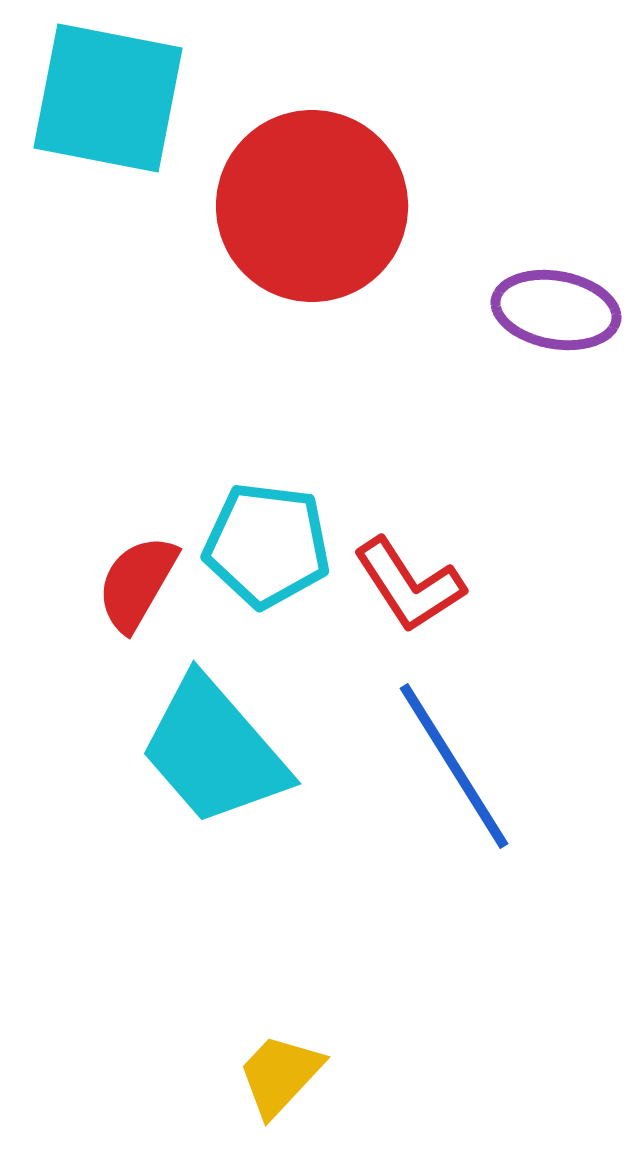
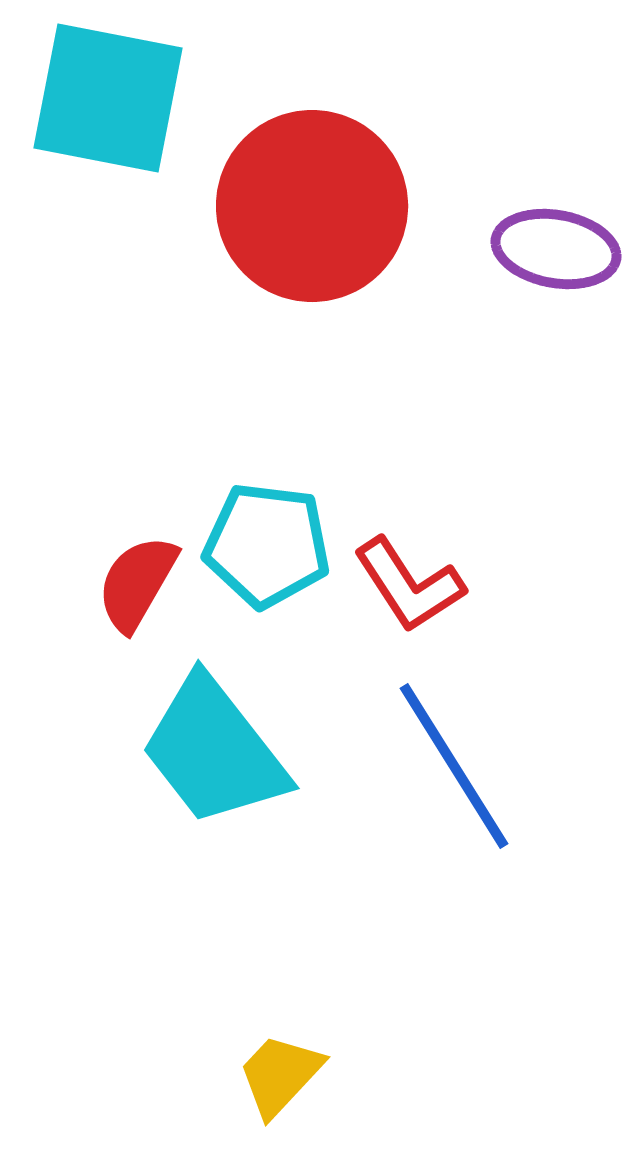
purple ellipse: moved 61 px up
cyan trapezoid: rotated 3 degrees clockwise
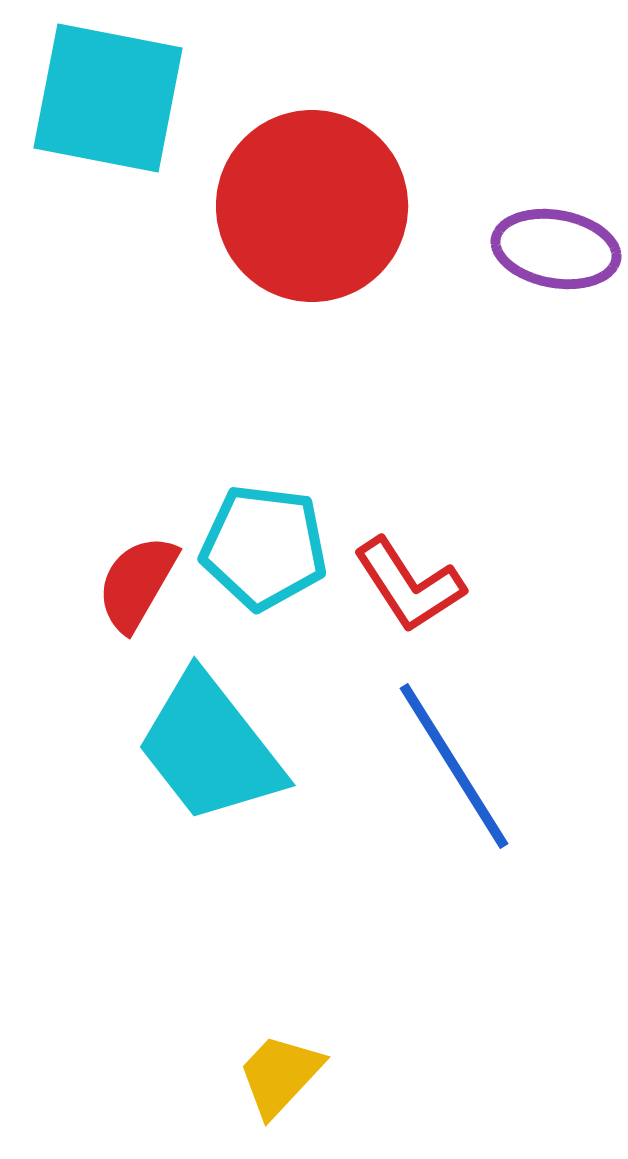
cyan pentagon: moved 3 px left, 2 px down
cyan trapezoid: moved 4 px left, 3 px up
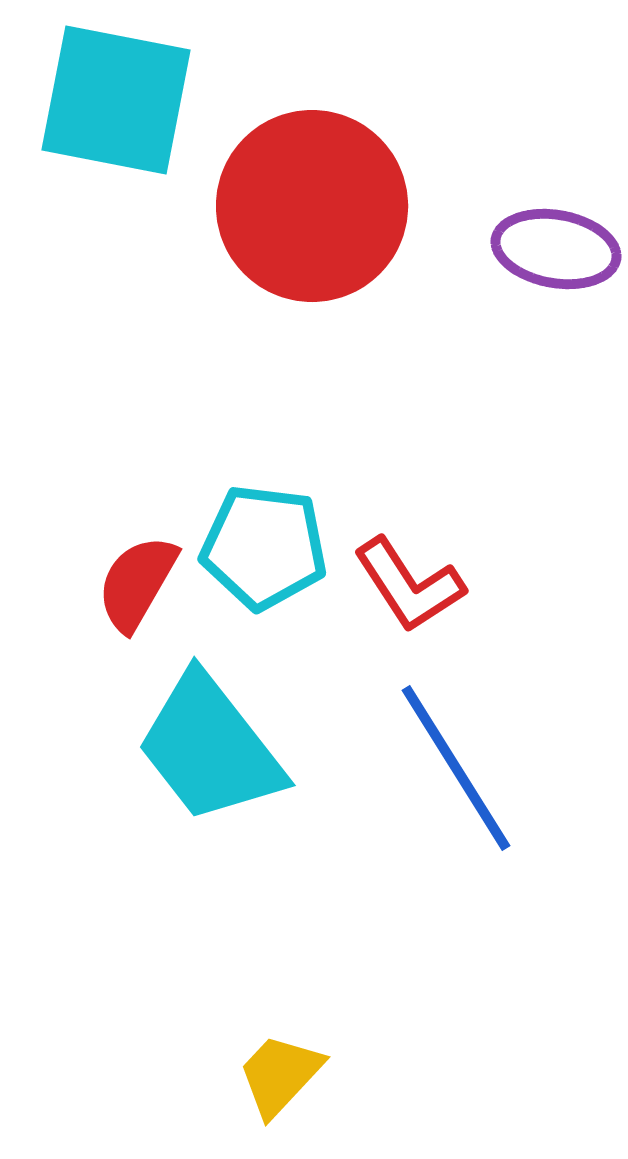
cyan square: moved 8 px right, 2 px down
blue line: moved 2 px right, 2 px down
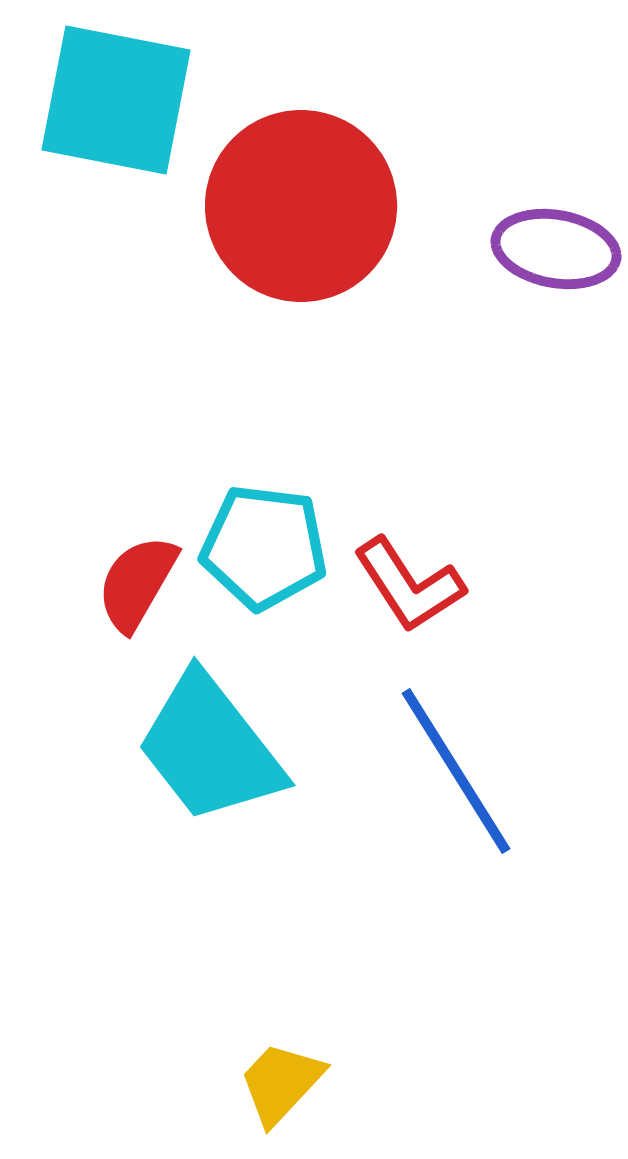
red circle: moved 11 px left
blue line: moved 3 px down
yellow trapezoid: moved 1 px right, 8 px down
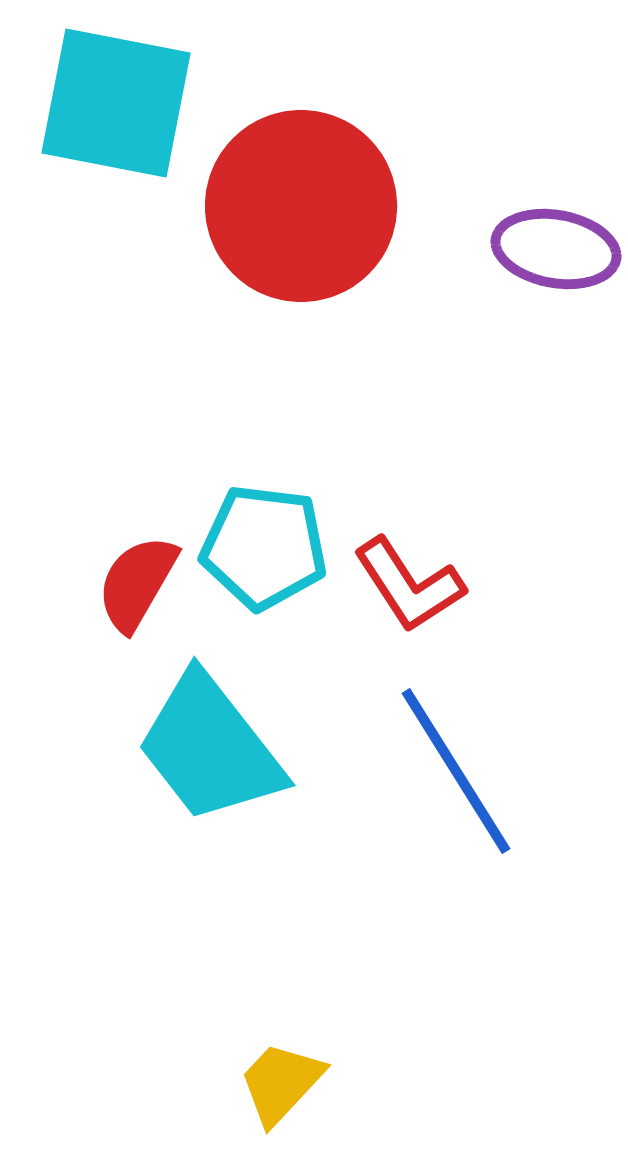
cyan square: moved 3 px down
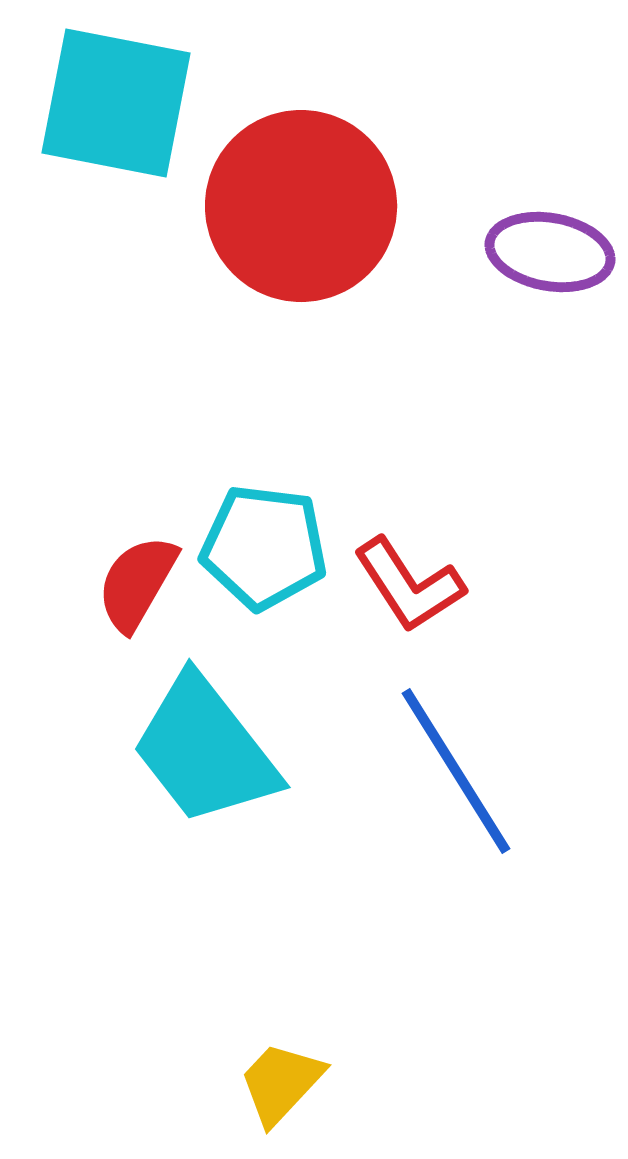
purple ellipse: moved 6 px left, 3 px down
cyan trapezoid: moved 5 px left, 2 px down
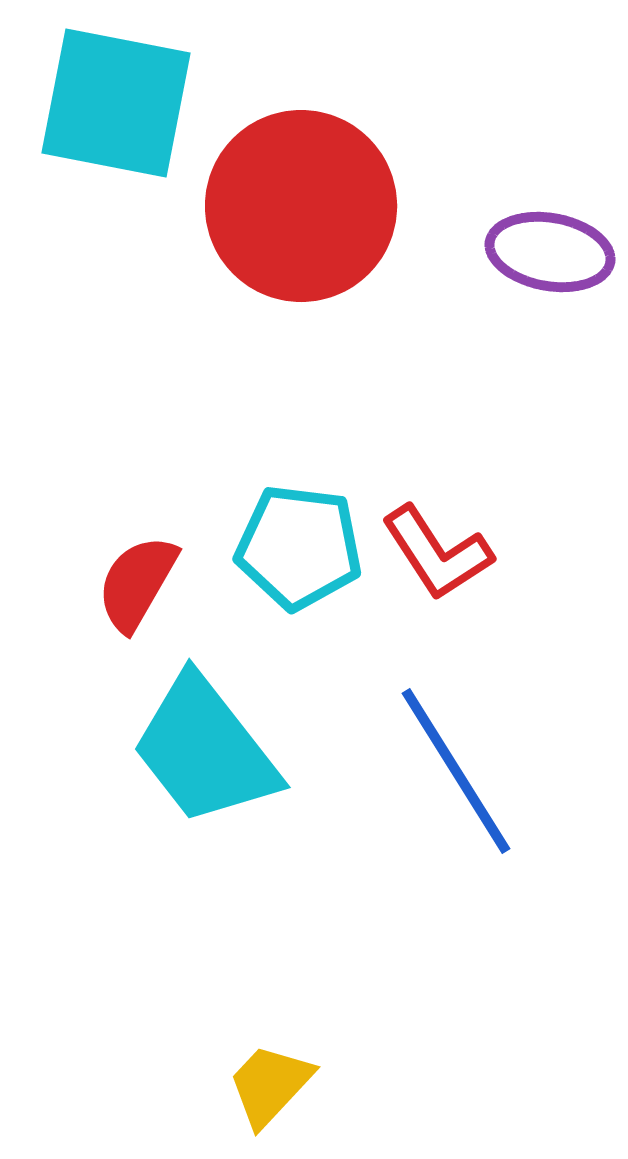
cyan pentagon: moved 35 px right
red L-shape: moved 28 px right, 32 px up
yellow trapezoid: moved 11 px left, 2 px down
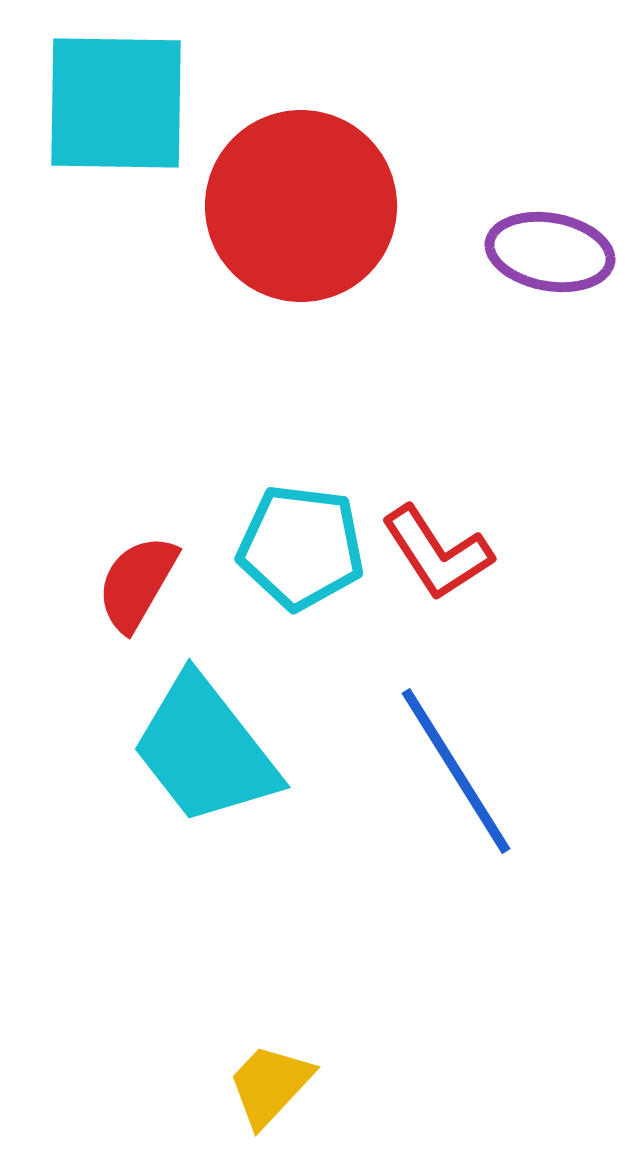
cyan square: rotated 10 degrees counterclockwise
cyan pentagon: moved 2 px right
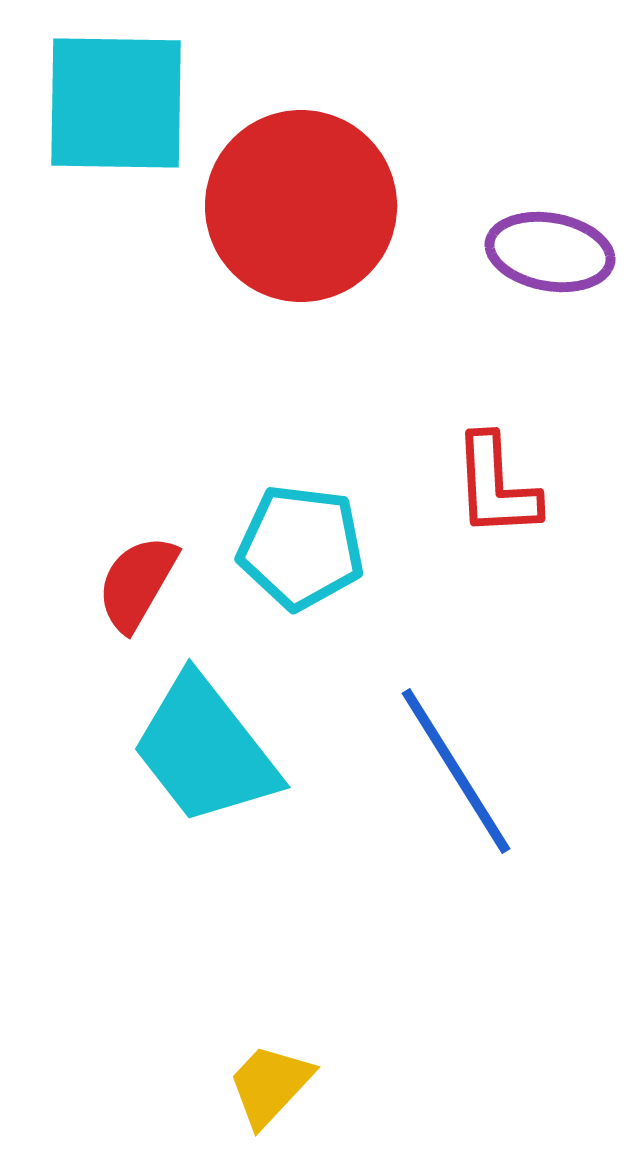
red L-shape: moved 59 px right, 67 px up; rotated 30 degrees clockwise
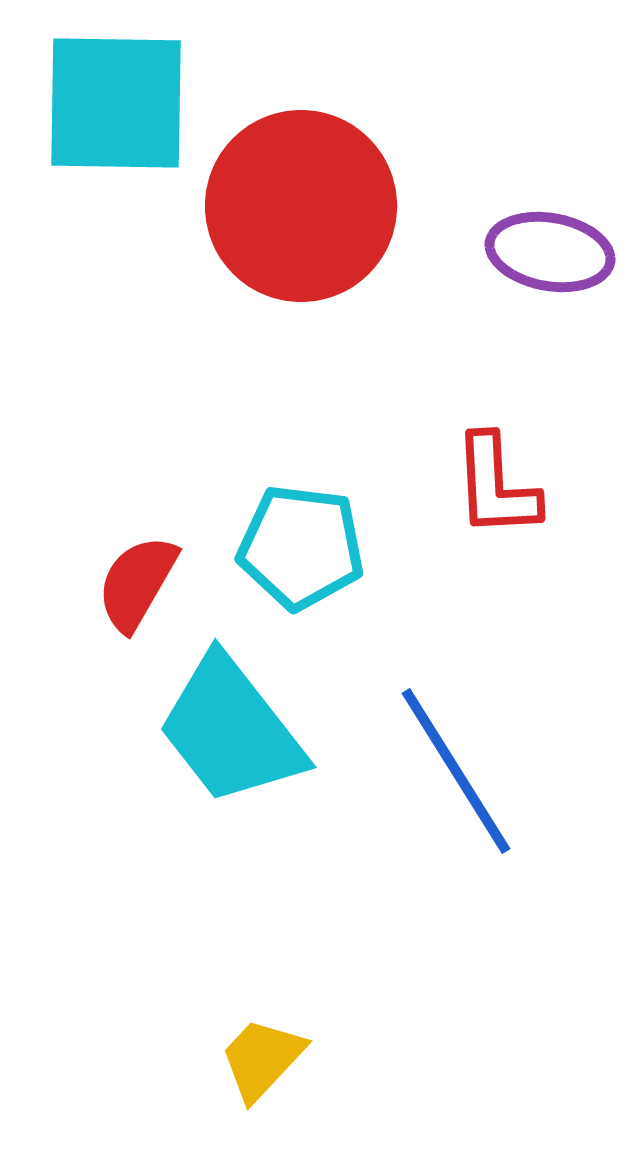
cyan trapezoid: moved 26 px right, 20 px up
yellow trapezoid: moved 8 px left, 26 px up
